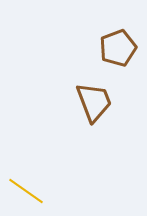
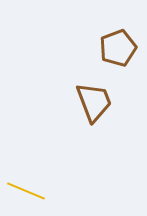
yellow line: rotated 12 degrees counterclockwise
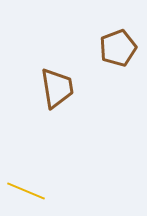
brown trapezoid: moved 37 px left, 14 px up; rotated 12 degrees clockwise
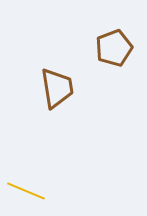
brown pentagon: moved 4 px left
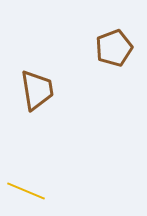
brown trapezoid: moved 20 px left, 2 px down
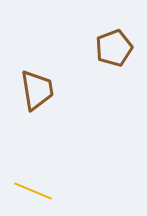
yellow line: moved 7 px right
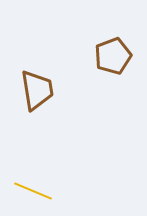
brown pentagon: moved 1 px left, 8 px down
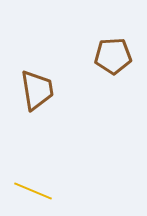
brown pentagon: rotated 18 degrees clockwise
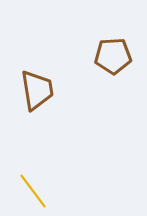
yellow line: rotated 30 degrees clockwise
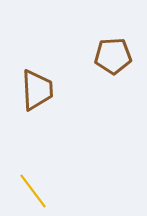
brown trapezoid: rotated 6 degrees clockwise
